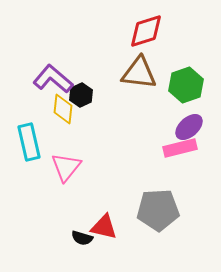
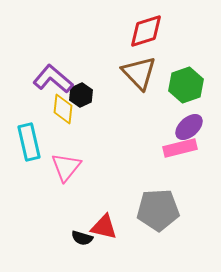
brown triangle: rotated 39 degrees clockwise
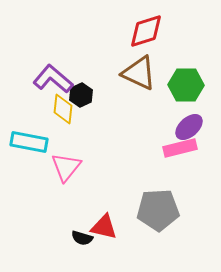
brown triangle: rotated 21 degrees counterclockwise
green hexagon: rotated 20 degrees clockwise
cyan rectangle: rotated 66 degrees counterclockwise
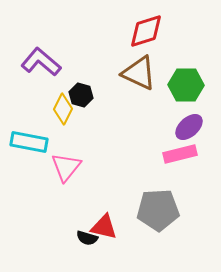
purple L-shape: moved 12 px left, 17 px up
black hexagon: rotated 20 degrees counterclockwise
yellow diamond: rotated 20 degrees clockwise
pink rectangle: moved 6 px down
black semicircle: moved 5 px right
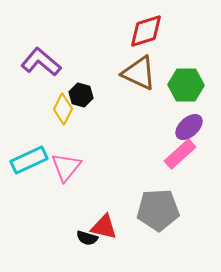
cyan rectangle: moved 18 px down; rotated 36 degrees counterclockwise
pink rectangle: rotated 28 degrees counterclockwise
